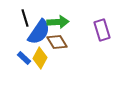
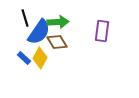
purple rectangle: moved 1 px down; rotated 25 degrees clockwise
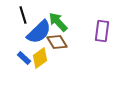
black line: moved 2 px left, 3 px up
green arrow: rotated 130 degrees counterclockwise
blue semicircle: rotated 12 degrees clockwise
yellow diamond: rotated 25 degrees clockwise
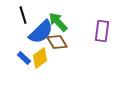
blue semicircle: moved 2 px right
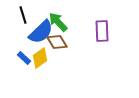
purple rectangle: rotated 10 degrees counterclockwise
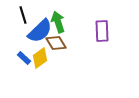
green arrow: rotated 25 degrees clockwise
blue semicircle: moved 1 px left, 1 px up
brown diamond: moved 1 px left, 1 px down
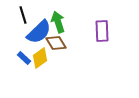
blue semicircle: moved 1 px left, 1 px down
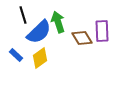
brown diamond: moved 26 px right, 5 px up
blue rectangle: moved 8 px left, 3 px up
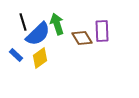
black line: moved 7 px down
green arrow: moved 1 px left, 2 px down
blue semicircle: moved 1 px left, 2 px down
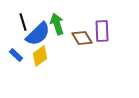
yellow diamond: moved 2 px up
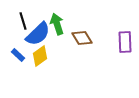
black line: moved 1 px up
purple rectangle: moved 23 px right, 11 px down
blue rectangle: moved 2 px right
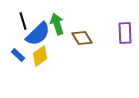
purple rectangle: moved 9 px up
